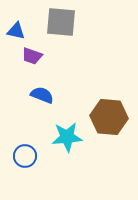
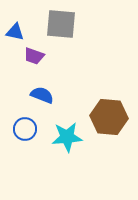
gray square: moved 2 px down
blue triangle: moved 1 px left, 1 px down
purple trapezoid: moved 2 px right
blue circle: moved 27 px up
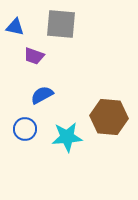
blue triangle: moved 5 px up
blue semicircle: rotated 50 degrees counterclockwise
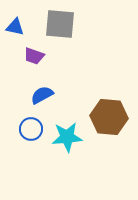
gray square: moved 1 px left
blue circle: moved 6 px right
